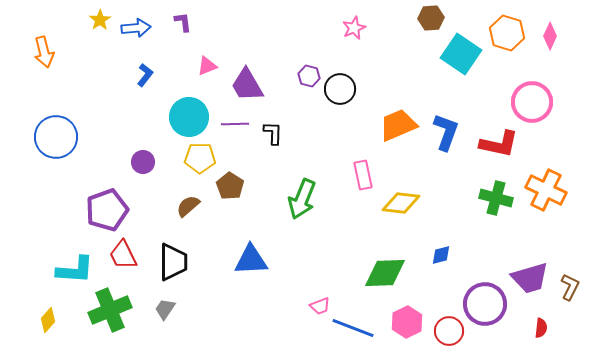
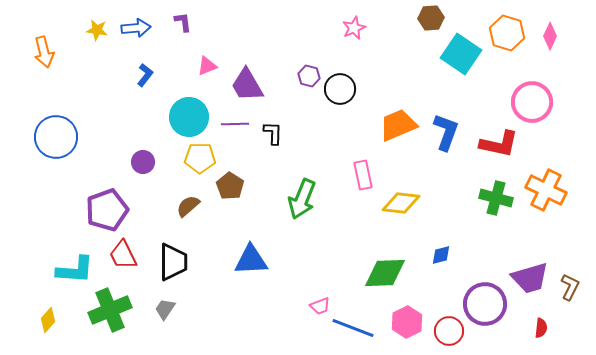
yellow star at (100, 20): moved 3 px left, 10 px down; rotated 30 degrees counterclockwise
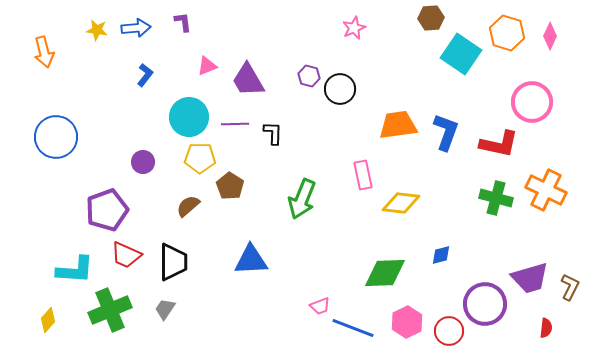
purple trapezoid at (247, 85): moved 1 px right, 5 px up
orange trapezoid at (398, 125): rotated 15 degrees clockwise
red trapezoid at (123, 255): moved 3 px right; rotated 40 degrees counterclockwise
red semicircle at (541, 328): moved 5 px right
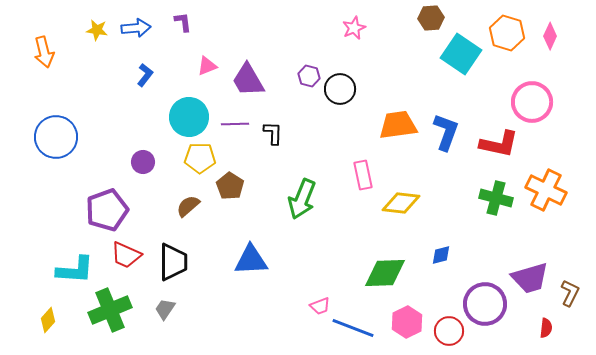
brown L-shape at (570, 287): moved 6 px down
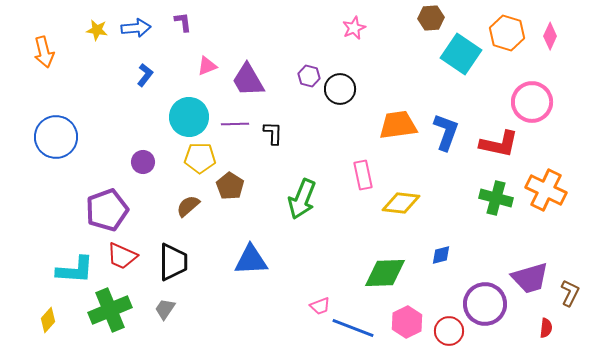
red trapezoid at (126, 255): moved 4 px left, 1 px down
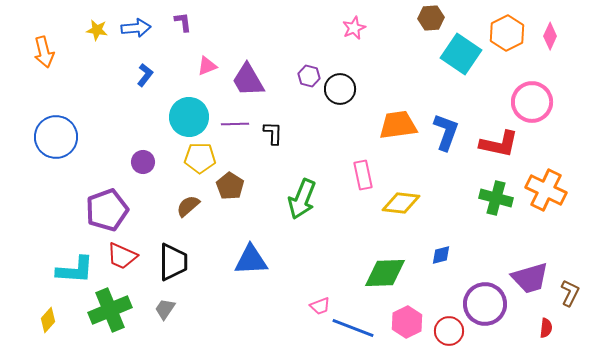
orange hexagon at (507, 33): rotated 16 degrees clockwise
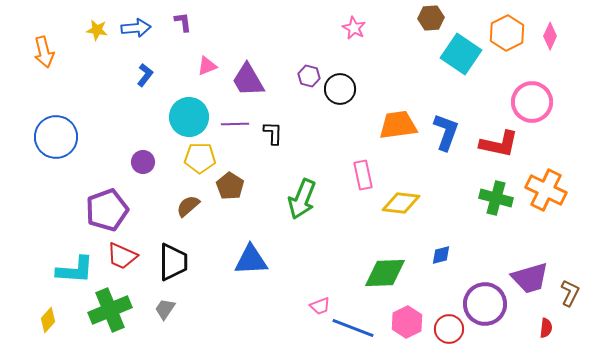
pink star at (354, 28): rotated 20 degrees counterclockwise
red circle at (449, 331): moved 2 px up
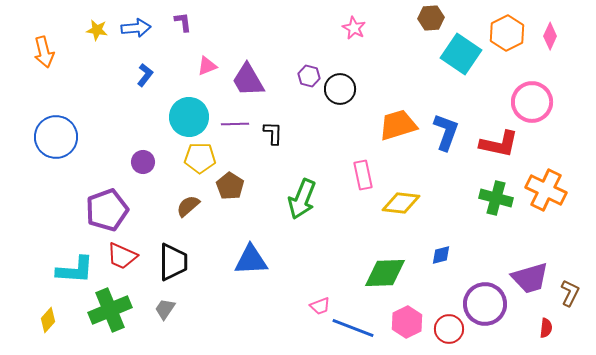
orange trapezoid at (398, 125): rotated 9 degrees counterclockwise
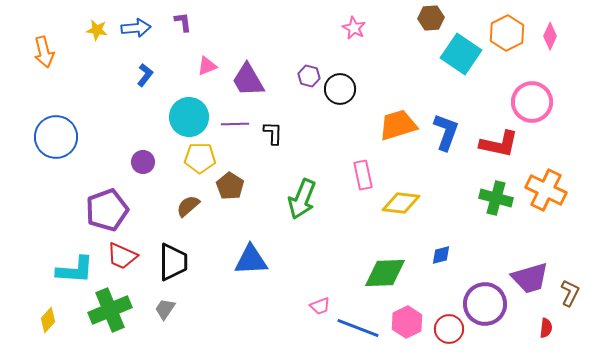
blue line at (353, 328): moved 5 px right
